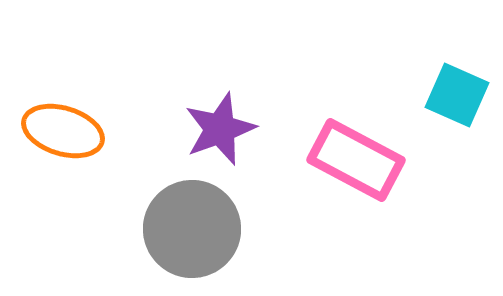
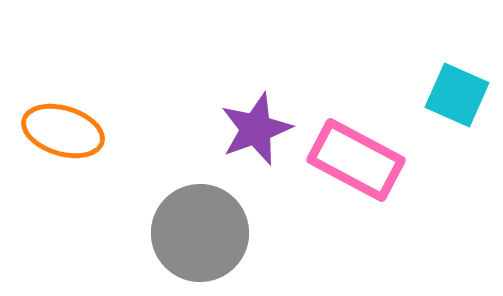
purple star: moved 36 px right
gray circle: moved 8 px right, 4 px down
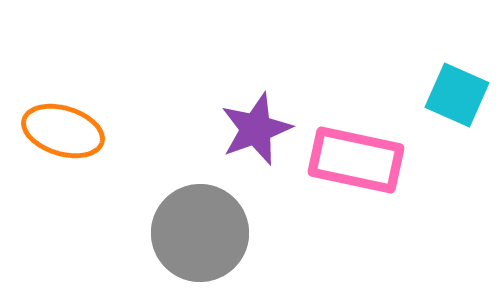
pink rectangle: rotated 16 degrees counterclockwise
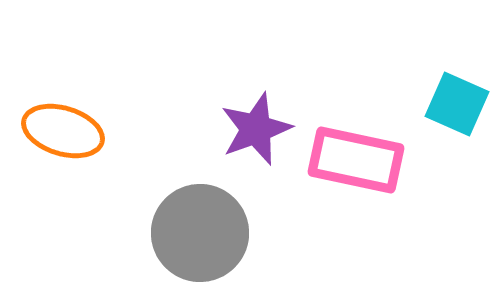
cyan square: moved 9 px down
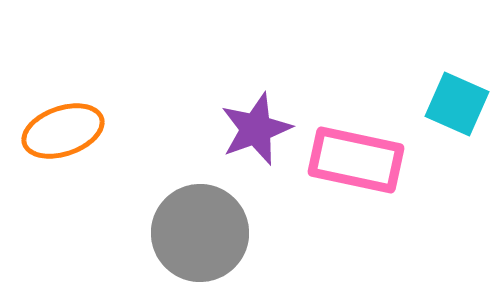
orange ellipse: rotated 36 degrees counterclockwise
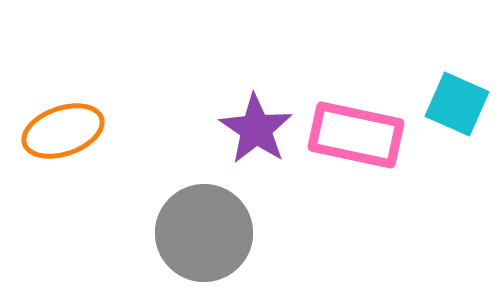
purple star: rotated 18 degrees counterclockwise
pink rectangle: moved 25 px up
gray circle: moved 4 px right
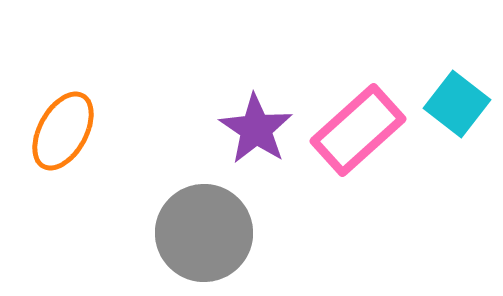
cyan square: rotated 14 degrees clockwise
orange ellipse: rotated 42 degrees counterclockwise
pink rectangle: moved 2 px right, 5 px up; rotated 54 degrees counterclockwise
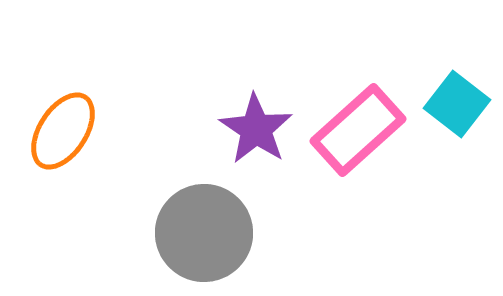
orange ellipse: rotated 4 degrees clockwise
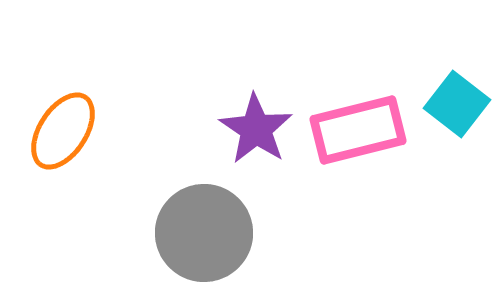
pink rectangle: rotated 28 degrees clockwise
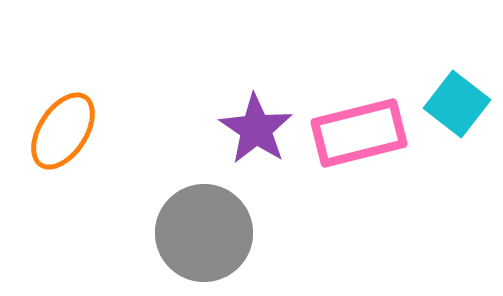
pink rectangle: moved 1 px right, 3 px down
